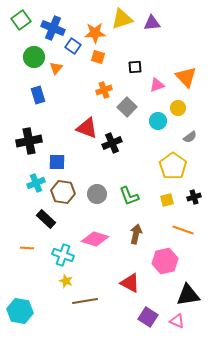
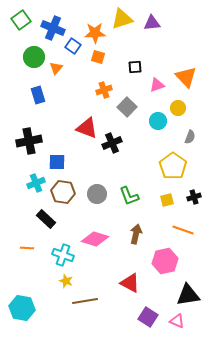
gray semicircle at (190, 137): rotated 32 degrees counterclockwise
cyan hexagon at (20, 311): moved 2 px right, 3 px up
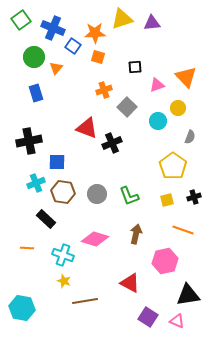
blue rectangle at (38, 95): moved 2 px left, 2 px up
yellow star at (66, 281): moved 2 px left
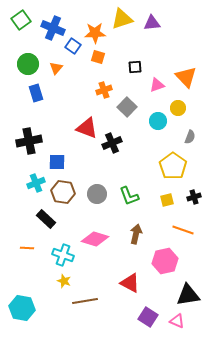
green circle at (34, 57): moved 6 px left, 7 px down
